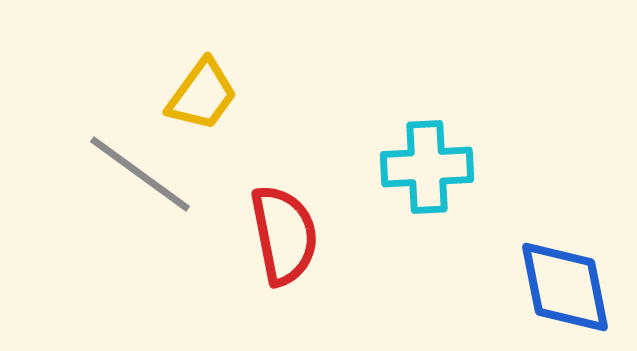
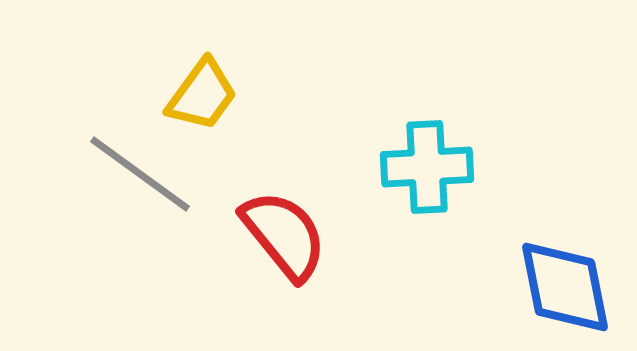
red semicircle: rotated 28 degrees counterclockwise
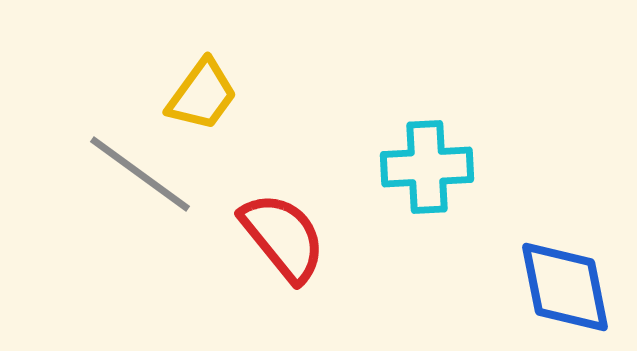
red semicircle: moved 1 px left, 2 px down
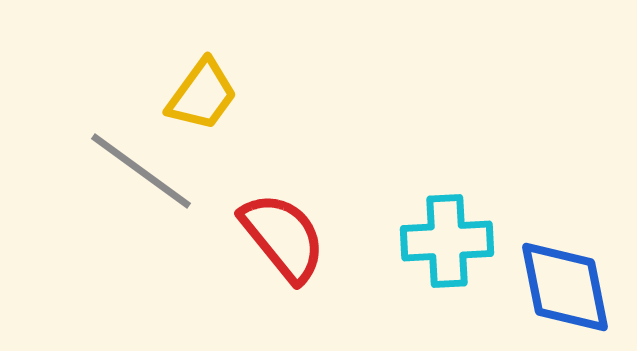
cyan cross: moved 20 px right, 74 px down
gray line: moved 1 px right, 3 px up
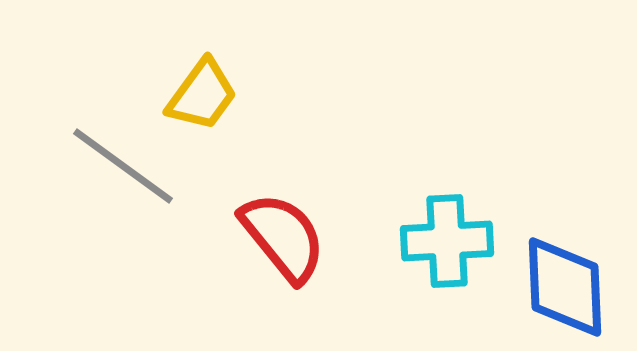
gray line: moved 18 px left, 5 px up
blue diamond: rotated 9 degrees clockwise
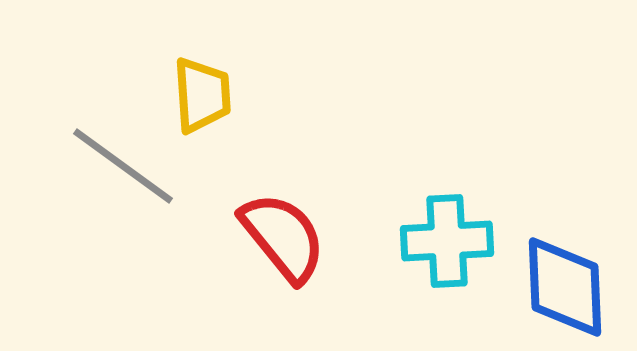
yellow trapezoid: rotated 40 degrees counterclockwise
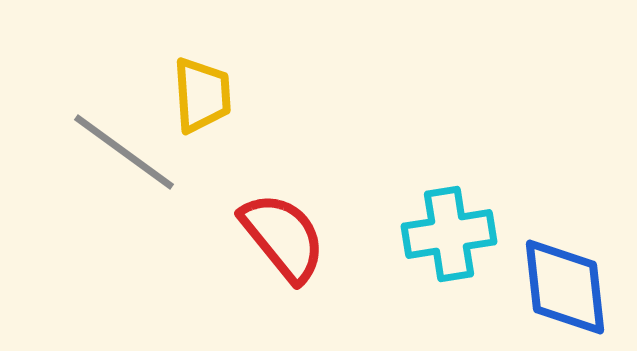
gray line: moved 1 px right, 14 px up
cyan cross: moved 2 px right, 7 px up; rotated 6 degrees counterclockwise
blue diamond: rotated 4 degrees counterclockwise
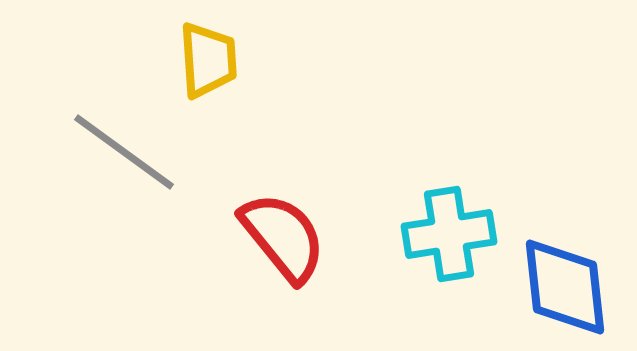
yellow trapezoid: moved 6 px right, 35 px up
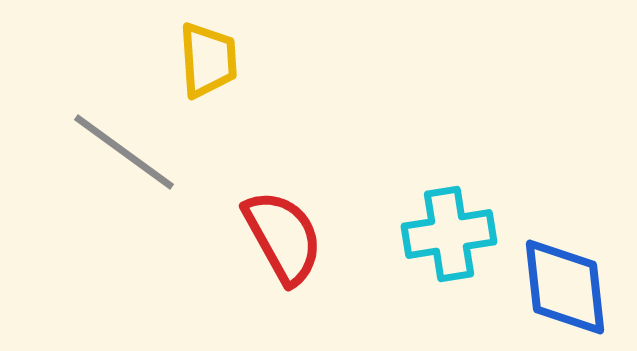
red semicircle: rotated 10 degrees clockwise
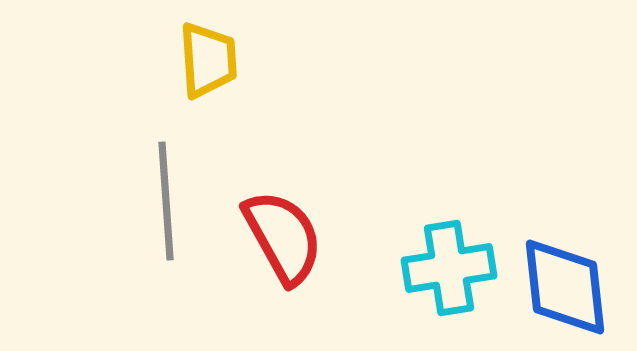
gray line: moved 42 px right, 49 px down; rotated 50 degrees clockwise
cyan cross: moved 34 px down
